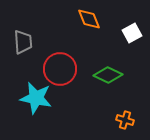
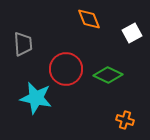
gray trapezoid: moved 2 px down
red circle: moved 6 px right
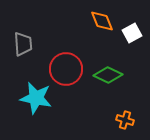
orange diamond: moved 13 px right, 2 px down
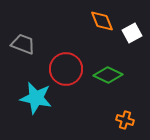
gray trapezoid: rotated 65 degrees counterclockwise
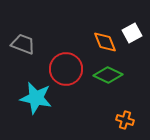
orange diamond: moved 3 px right, 21 px down
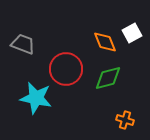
green diamond: moved 3 px down; rotated 40 degrees counterclockwise
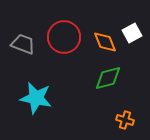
red circle: moved 2 px left, 32 px up
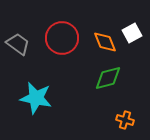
red circle: moved 2 px left, 1 px down
gray trapezoid: moved 5 px left; rotated 15 degrees clockwise
